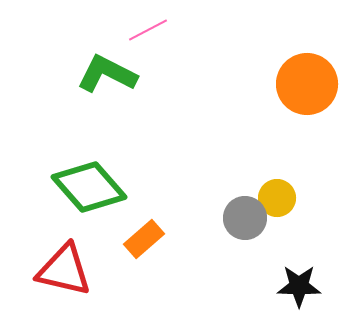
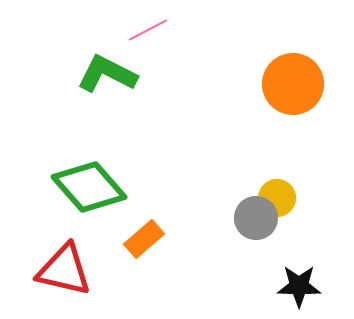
orange circle: moved 14 px left
gray circle: moved 11 px right
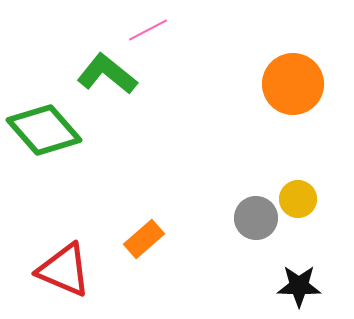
green L-shape: rotated 12 degrees clockwise
green diamond: moved 45 px left, 57 px up
yellow circle: moved 21 px right, 1 px down
red triangle: rotated 10 degrees clockwise
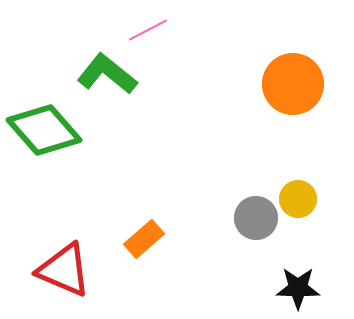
black star: moved 1 px left, 2 px down
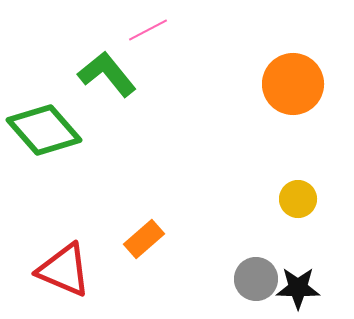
green L-shape: rotated 12 degrees clockwise
gray circle: moved 61 px down
